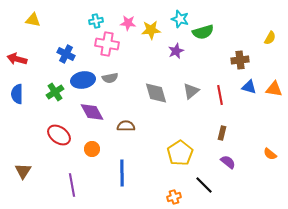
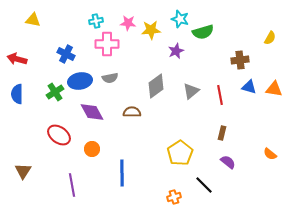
pink cross: rotated 10 degrees counterclockwise
blue ellipse: moved 3 px left, 1 px down
gray diamond: moved 7 px up; rotated 70 degrees clockwise
brown semicircle: moved 6 px right, 14 px up
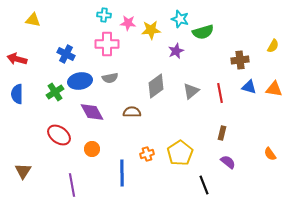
cyan cross: moved 8 px right, 6 px up; rotated 16 degrees clockwise
yellow semicircle: moved 3 px right, 8 px down
red line: moved 2 px up
orange semicircle: rotated 16 degrees clockwise
black line: rotated 24 degrees clockwise
orange cross: moved 27 px left, 43 px up
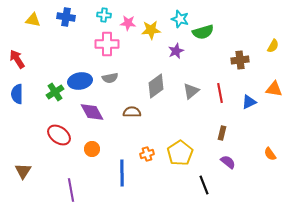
blue cross: moved 37 px up; rotated 18 degrees counterclockwise
red arrow: rotated 42 degrees clockwise
blue triangle: moved 15 px down; rotated 42 degrees counterclockwise
purple line: moved 1 px left, 5 px down
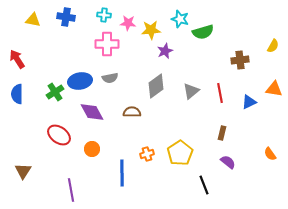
purple star: moved 11 px left
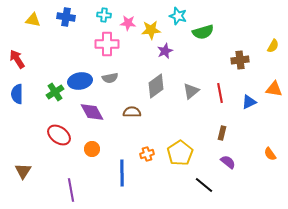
cyan star: moved 2 px left, 3 px up
black line: rotated 30 degrees counterclockwise
